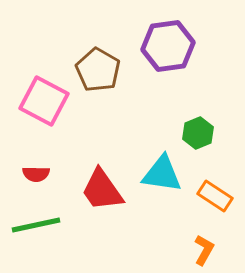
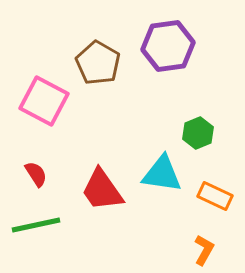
brown pentagon: moved 7 px up
red semicircle: rotated 124 degrees counterclockwise
orange rectangle: rotated 8 degrees counterclockwise
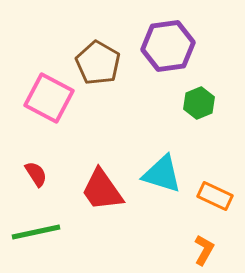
pink square: moved 5 px right, 3 px up
green hexagon: moved 1 px right, 30 px up
cyan triangle: rotated 9 degrees clockwise
green line: moved 7 px down
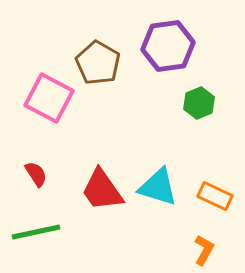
cyan triangle: moved 4 px left, 13 px down
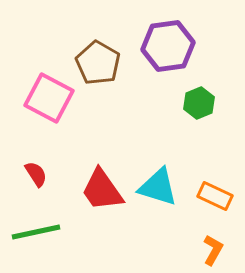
orange L-shape: moved 9 px right
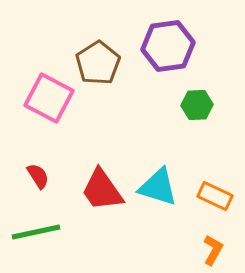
brown pentagon: rotated 9 degrees clockwise
green hexagon: moved 2 px left, 2 px down; rotated 20 degrees clockwise
red semicircle: moved 2 px right, 2 px down
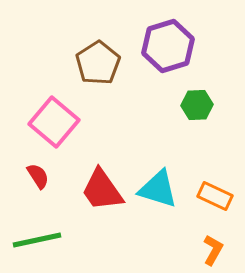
purple hexagon: rotated 9 degrees counterclockwise
pink square: moved 5 px right, 24 px down; rotated 12 degrees clockwise
cyan triangle: moved 2 px down
green line: moved 1 px right, 8 px down
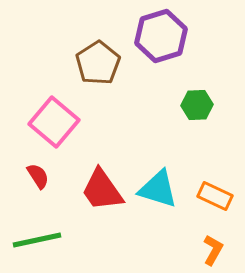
purple hexagon: moved 7 px left, 10 px up
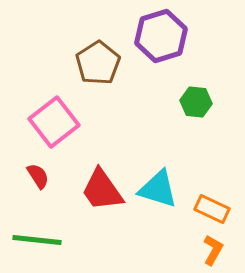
green hexagon: moved 1 px left, 3 px up; rotated 8 degrees clockwise
pink square: rotated 12 degrees clockwise
orange rectangle: moved 3 px left, 13 px down
green line: rotated 18 degrees clockwise
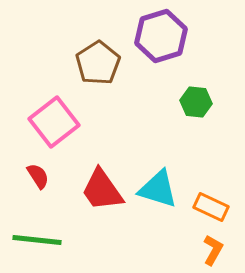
orange rectangle: moved 1 px left, 2 px up
